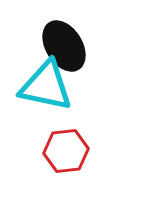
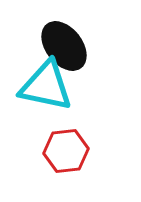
black ellipse: rotated 6 degrees counterclockwise
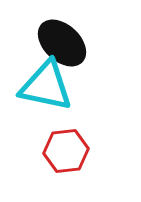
black ellipse: moved 2 px left, 3 px up; rotated 9 degrees counterclockwise
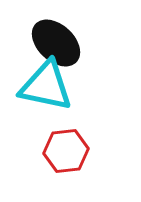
black ellipse: moved 6 px left
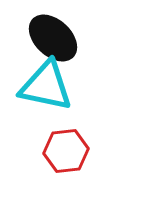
black ellipse: moved 3 px left, 5 px up
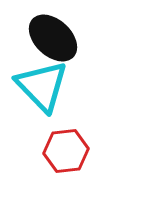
cyan triangle: moved 4 px left; rotated 34 degrees clockwise
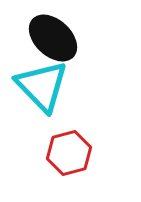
red hexagon: moved 3 px right, 2 px down; rotated 9 degrees counterclockwise
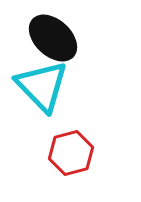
red hexagon: moved 2 px right
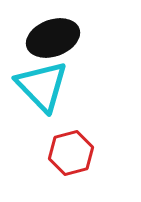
black ellipse: rotated 63 degrees counterclockwise
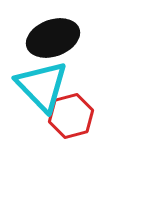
red hexagon: moved 37 px up
